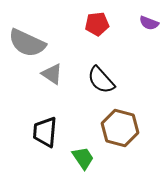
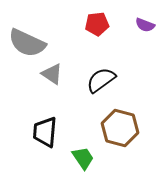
purple semicircle: moved 4 px left, 2 px down
black semicircle: rotated 96 degrees clockwise
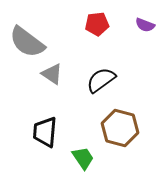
gray semicircle: moved 1 px up; rotated 12 degrees clockwise
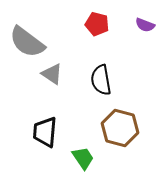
red pentagon: rotated 20 degrees clockwise
black semicircle: rotated 64 degrees counterclockwise
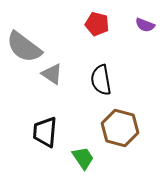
gray semicircle: moved 3 px left, 5 px down
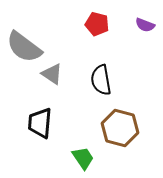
black trapezoid: moved 5 px left, 9 px up
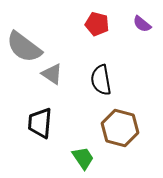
purple semicircle: moved 3 px left, 1 px up; rotated 18 degrees clockwise
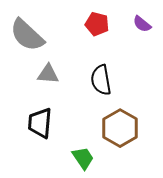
gray semicircle: moved 3 px right, 12 px up; rotated 6 degrees clockwise
gray triangle: moved 4 px left; rotated 30 degrees counterclockwise
brown hexagon: rotated 15 degrees clockwise
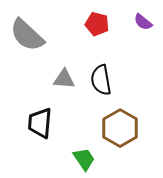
purple semicircle: moved 1 px right, 2 px up
gray triangle: moved 16 px right, 5 px down
green trapezoid: moved 1 px right, 1 px down
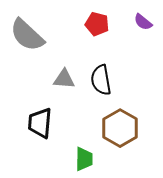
green trapezoid: rotated 35 degrees clockwise
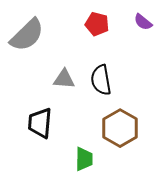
gray semicircle: rotated 87 degrees counterclockwise
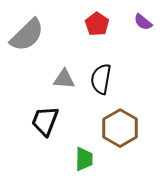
red pentagon: rotated 20 degrees clockwise
black semicircle: moved 1 px up; rotated 20 degrees clockwise
black trapezoid: moved 5 px right, 2 px up; rotated 16 degrees clockwise
